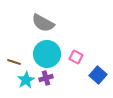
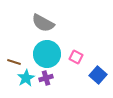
cyan star: moved 2 px up
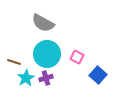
pink square: moved 1 px right
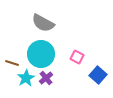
cyan circle: moved 6 px left
brown line: moved 2 px left, 1 px down
purple cross: rotated 24 degrees counterclockwise
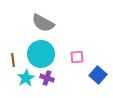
pink square: rotated 32 degrees counterclockwise
brown line: moved 1 px right, 3 px up; rotated 64 degrees clockwise
purple cross: moved 1 px right; rotated 32 degrees counterclockwise
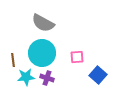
cyan circle: moved 1 px right, 1 px up
cyan star: moved 1 px up; rotated 24 degrees clockwise
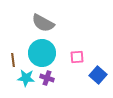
cyan star: moved 1 px down; rotated 12 degrees clockwise
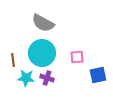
blue square: rotated 36 degrees clockwise
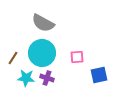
brown line: moved 2 px up; rotated 40 degrees clockwise
blue square: moved 1 px right
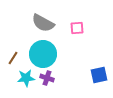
cyan circle: moved 1 px right, 1 px down
pink square: moved 29 px up
cyan star: rotated 12 degrees counterclockwise
